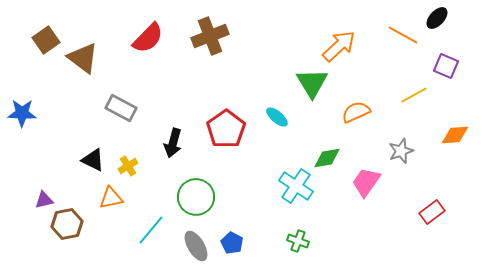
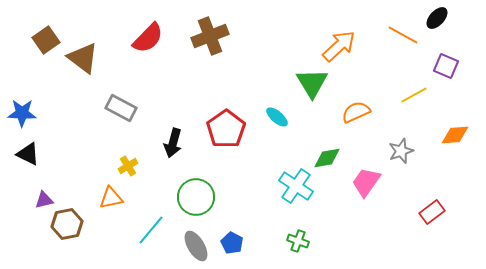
black triangle: moved 65 px left, 6 px up
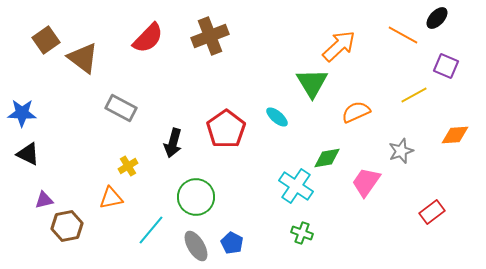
brown hexagon: moved 2 px down
green cross: moved 4 px right, 8 px up
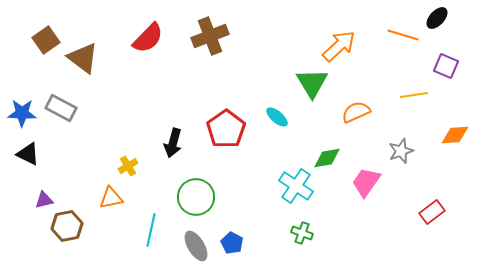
orange line: rotated 12 degrees counterclockwise
yellow line: rotated 20 degrees clockwise
gray rectangle: moved 60 px left
cyan line: rotated 28 degrees counterclockwise
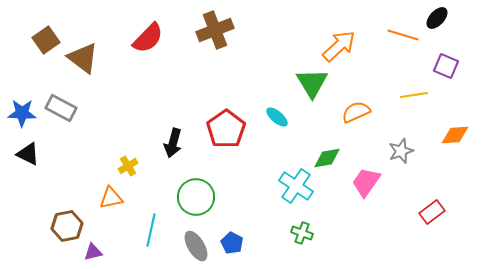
brown cross: moved 5 px right, 6 px up
purple triangle: moved 49 px right, 52 px down
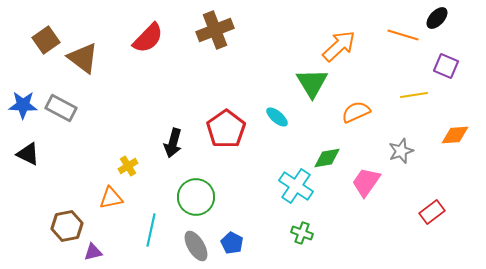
blue star: moved 1 px right, 8 px up
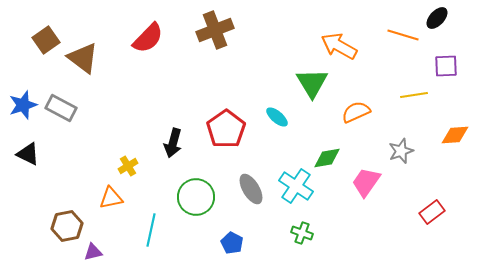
orange arrow: rotated 108 degrees counterclockwise
purple square: rotated 25 degrees counterclockwise
blue star: rotated 20 degrees counterclockwise
gray ellipse: moved 55 px right, 57 px up
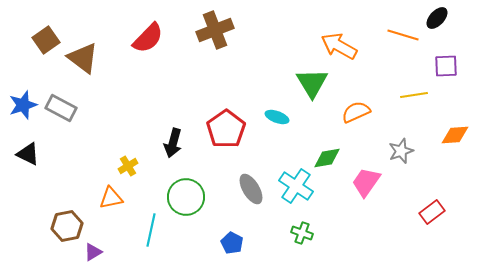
cyan ellipse: rotated 20 degrees counterclockwise
green circle: moved 10 px left
purple triangle: rotated 18 degrees counterclockwise
